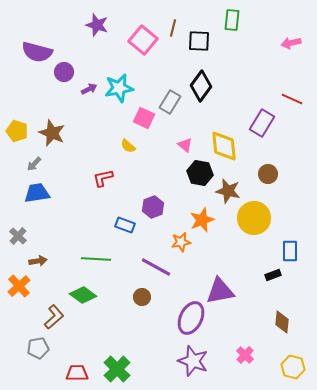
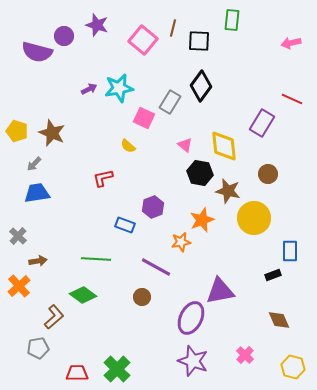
purple circle at (64, 72): moved 36 px up
brown diamond at (282, 322): moved 3 px left, 2 px up; rotated 30 degrees counterclockwise
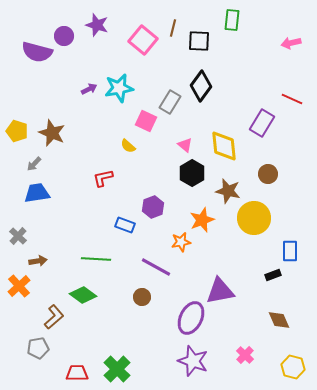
pink square at (144, 118): moved 2 px right, 3 px down
black hexagon at (200, 173): moved 8 px left; rotated 20 degrees clockwise
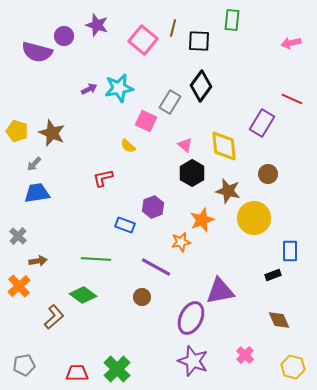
gray pentagon at (38, 348): moved 14 px left, 17 px down
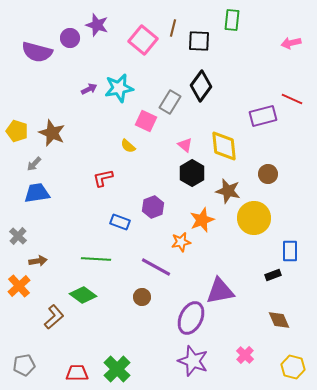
purple circle at (64, 36): moved 6 px right, 2 px down
purple rectangle at (262, 123): moved 1 px right, 7 px up; rotated 44 degrees clockwise
blue rectangle at (125, 225): moved 5 px left, 3 px up
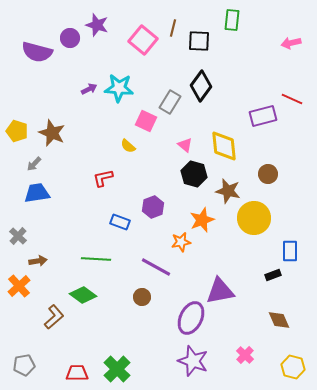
cyan star at (119, 88): rotated 16 degrees clockwise
black hexagon at (192, 173): moved 2 px right, 1 px down; rotated 15 degrees counterclockwise
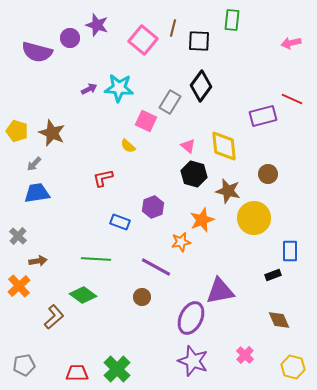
pink triangle at (185, 145): moved 3 px right, 1 px down
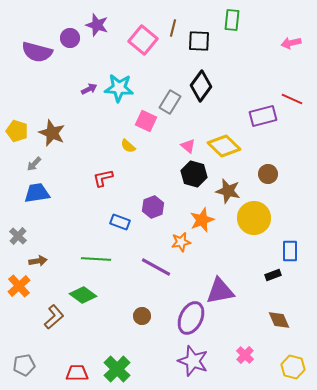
yellow diamond at (224, 146): rotated 40 degrees counterclockwise
brown circle at (142, 297): moved 19 px down
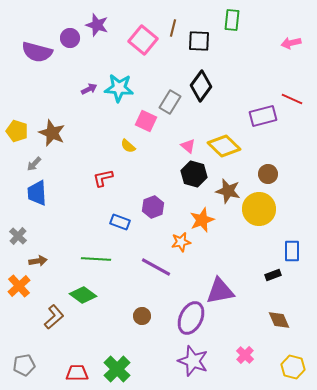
blue trapezoid at (37, 193): rotated 84 degrees counterclockwise
yellow circle at (254, 218): moved 5 px right, 9 px up
blue rectangle at (290, 251): moved 2 px right
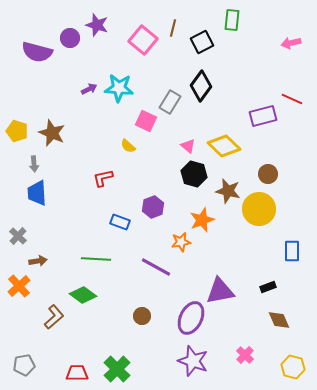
black square at (199, 41): moved 3 px right, 1 px down; rotated 30 degrees counterclockwise
gray arrow at (34, 164): rotated 49 degrees counterclockwise
black rectangle at (273, 275): moved 5 px left, 12 px down
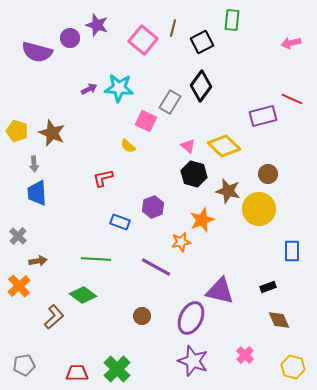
purple triangle at (220, 291): rotated 24 degrees clockwise
